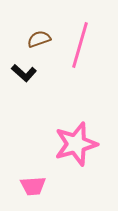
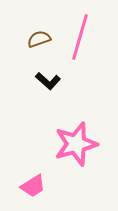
pink line: moved 8 px up
black L-shape: moved 24 px right, 8 px down
pink trapezoid: rotated 28 degrees counterclockwise
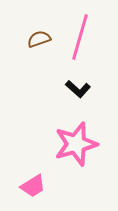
black L-shape: moved 30 px right, 8 px down
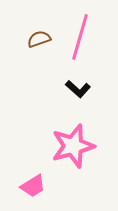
pink star: moved 3 px left, 2 px down
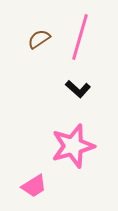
brown semicircle: rotated 15 degrees counterclockwise
pink trapezoid: moved 1 px right
